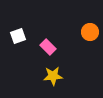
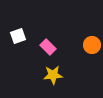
orange circle: moved 2 px right, 13 px down
yellow star: moved 1 px up
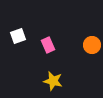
pink rectangle: moved 2 px up; rotated 21 degrees clockwise
yellow star: moved 6 px down; rotated 18 degrees clockwise
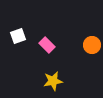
pink rectangle: moved 1 px left; rotated 21 degrees counterclockwise
yellow star: rotated 24 degrees counterclockwise
